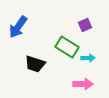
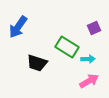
purple square: moved 9 px right, 3 px down
cyan arrow: moved 1 px down
black trapezoid: moved 2 px right, 1 px up
pink arrow: moved 6 px right, 3 px up; rotated 30 degrees counterclockwise
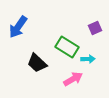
purple square: moved 1 px right
black trapezoid: rotated 25 degrees clockwise
pink arrow: moved 16 px left, 2 px up
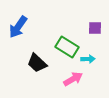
purple square: rotated 24 degrees clockwise
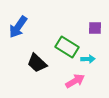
pink arrow: moved 2 px right, 2 px down
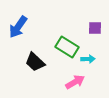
black trapezoid: moved 2 px left, 1 px up
pink arrow: moved 1 px down
